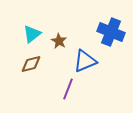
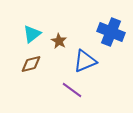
purple line: moved 4 px right, 1 px down; rotated 75 degrees counterclockwise
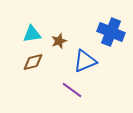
cyan triangle: rotated 30 degrees clockwise
brown star: rotated 21 degrees clockwise
brown diamond: moved 2 px right, 2 px up
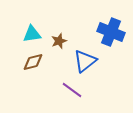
blue triangle: rotated 15 degrees counterclockwise
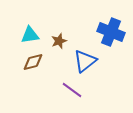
cyan triangle: moved 2 px left, 1 px down
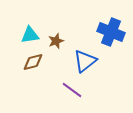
brown star: moved 3 px left
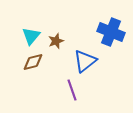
cyan triangle: moved 1 px right, 1 px down; rotated 42 degrees counterclockwise
purple line: rotated 35 degrees clockwise
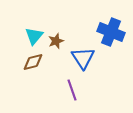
cyan triangle: moved 3 px right
blue triangle: moved 2 px left, 3 px up; rotated 25 degrees counterclockwise
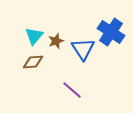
blue cross: rotated 12 degrees clockwise
blue triangle: moved 9 px up
brown diamond: rotated 10 degrees clockwise
purple line: rotated 30 degrees counterclockwise
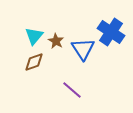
brown star: rotated 21 degrees counterclockwise
brown diamond: moved 1 px right; rotated 15 degrees counterclockwise
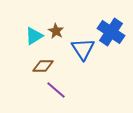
cyan triangle: rotated 18 degrees clockwise
brown star: moved 10 px up
brown diamond: moved 9 px right, 4 px down; rotated 20 degrees clockwise
purple line: moved 16 px left
